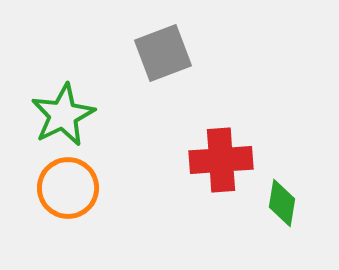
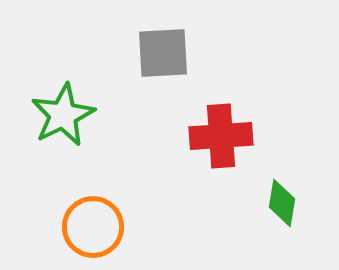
gray square: rotated 18 degrees clockwise
red cross: moved 24 px up
orange circle: moved 25 px right, 39 px down
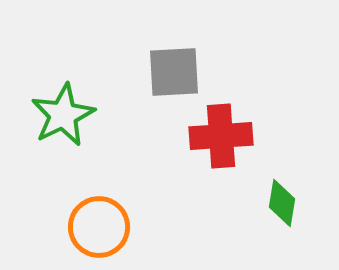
gray square: moved 11 px right, 19 px down
orange circle: moved 6 px right
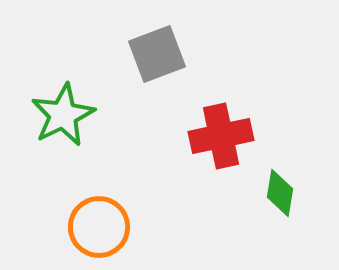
gray square: moved 17 px left, 18 px up; rotated 18 degrees counterclockwise
red cross: rotated 8 degrees counterclockwise
green diamond: moved 2 px left, 10 px up
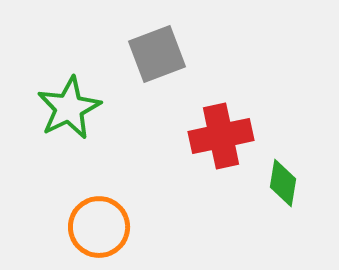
green star: moved 6 px right, 7 px up
green diamond: moved 3 px right, 10 px up
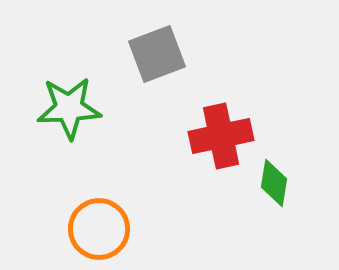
green star: rotated 24 degrees clockwise
green diamond: moved 9 px left
orange circle: moved 2 px down
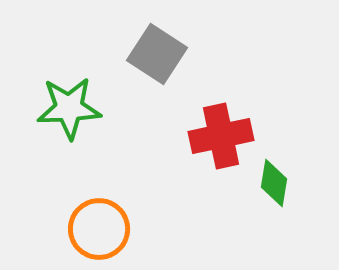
gray square: rotated 36 degrees counterclockwise
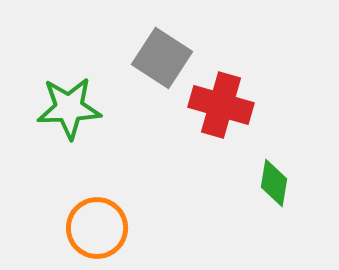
gray square: moved 5 px right, 4 px down
red cross: moved 31 px up; rotated 28 degrees clockwise
orange circle: moved 2 px left, 1 px up
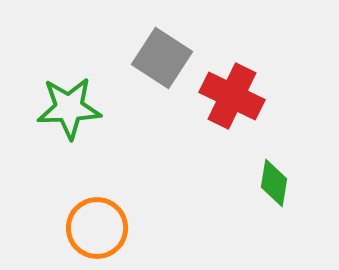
red cross: moved 11 px right, 9 px up; rotated 10 degrees clockwise
